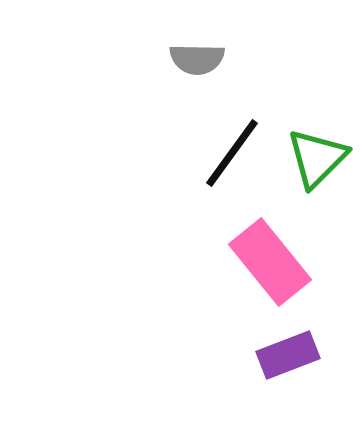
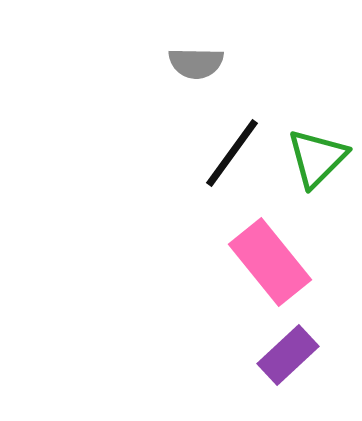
gray semicircle: moved 1 px left, 4 px down
purple rectangle: rotated 22 degrees counterclockwise
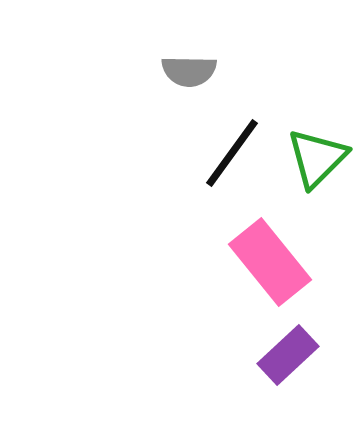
gray semicircle: moved 7 px left, 8 px down
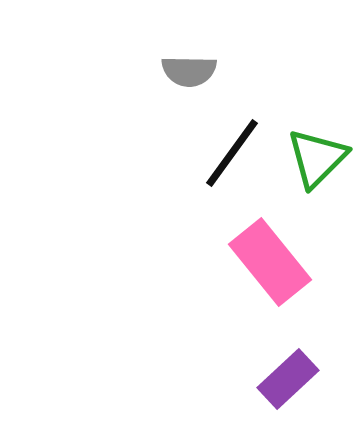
purple rectangle: moved 24 px down
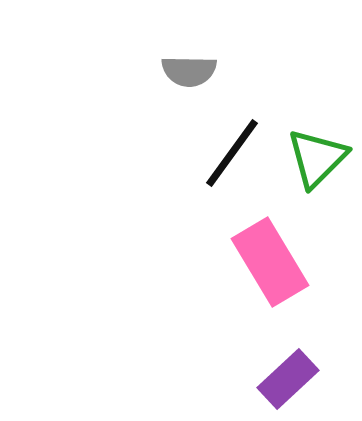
pink rectangle: rotated 8 degrees clockwise
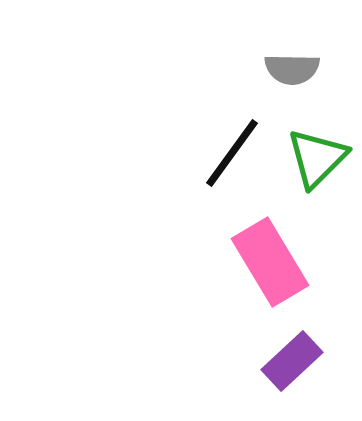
gray semicircle: moved 103 px right, 2 px up
purple rectangle: moved 4 px right, 18 px up
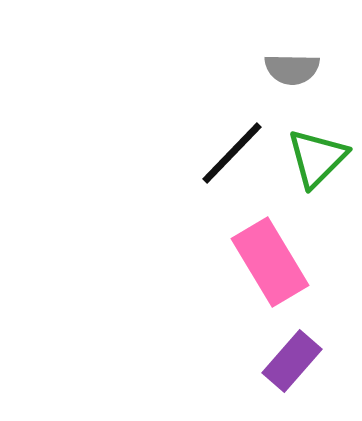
black line: rotated 8 degrees clockwise
purple rectangle: rotated 6 degrees counterclockwise
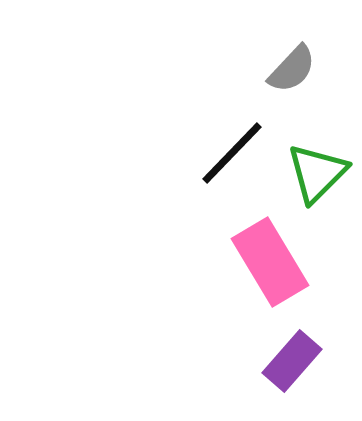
gray semicircle: rotated 48 degrees counterclockwise
green triangle: moved 15 px down
